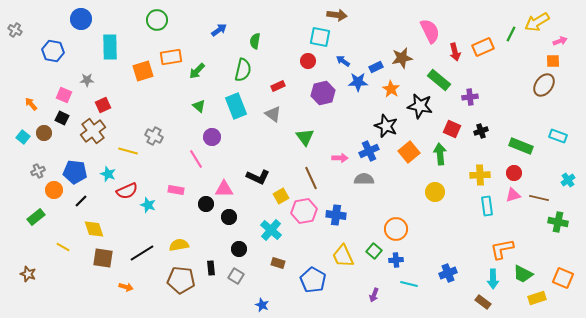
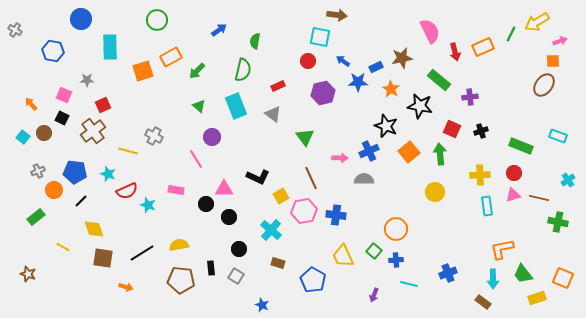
orange rectangle at (171, 57): rotated 20 degrees counterclockwise
green trapezoid at (523, 274): rotated 25 degrees clockwise
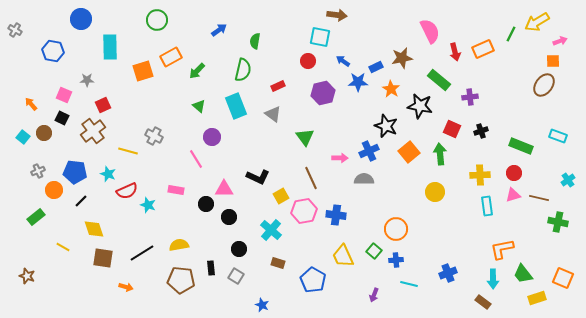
orange rectangle at (483, 47): moved 2 px down
brown star at (28, 274): moved 1 px left, 2 px down
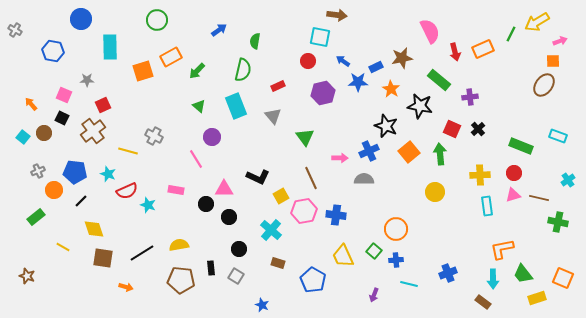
gray triangle at (273, 114): moved 2 px down; rotated 12 degrees clockwise
black cross at (481, 131): moved 3 px left, 2 px up; rotated 24 degrees counterclockwise
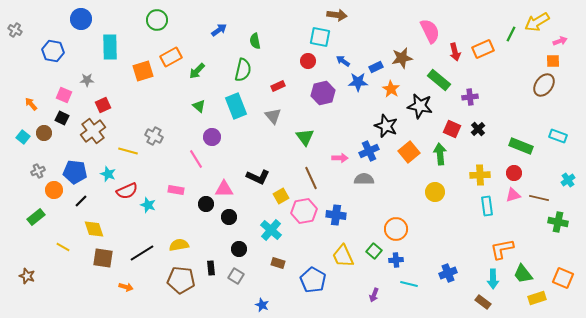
green semicircle at (255, 41): rotated 21 degrees counterclockwise
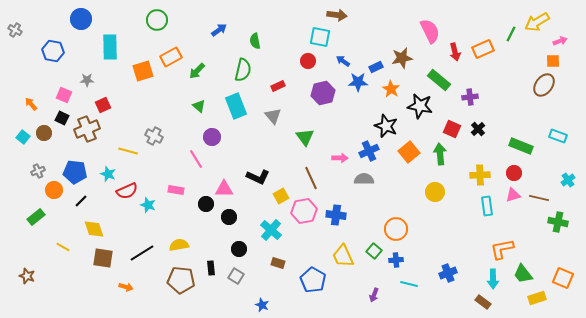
brown cross at (93, 131): moved 6 px left, 2 px up; rotated 15 degrees clockwise
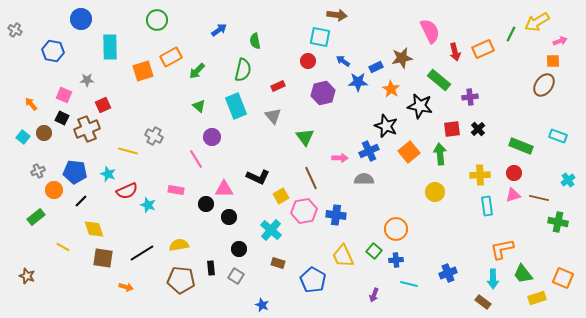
red square at (452, 129): rotated 30 degrees counterclockwise
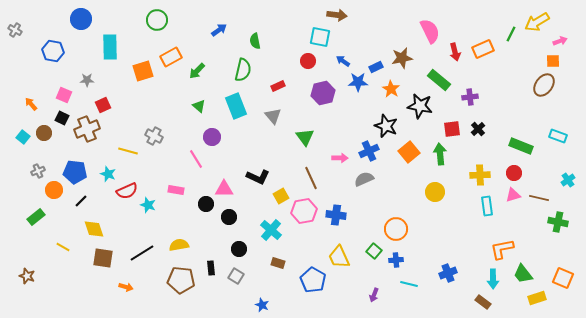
gray semicircle at (364, 179): rotated 24 degrees counterclockwise
yellow trapezoid at (343, 256): moved 4 px left, 1 px down
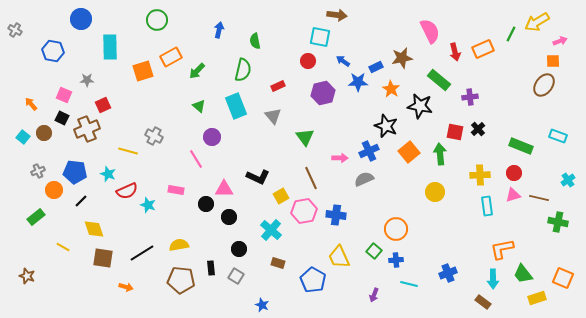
blue arrow at (219, 30): rotated 42 degrees counterclockwise
red square at (452, 129): moved 3 px right, 3 px down; rotated 18 degrees clockwise
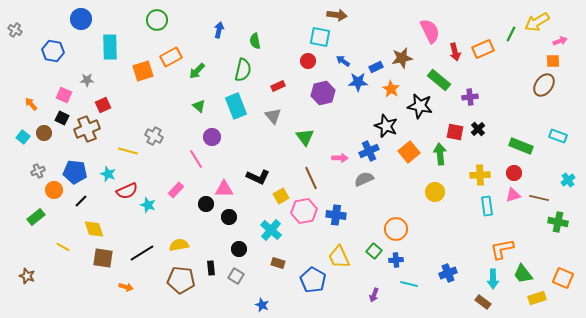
pink rectangle at (176, 190): rotated 56 degrees counterclockwise
